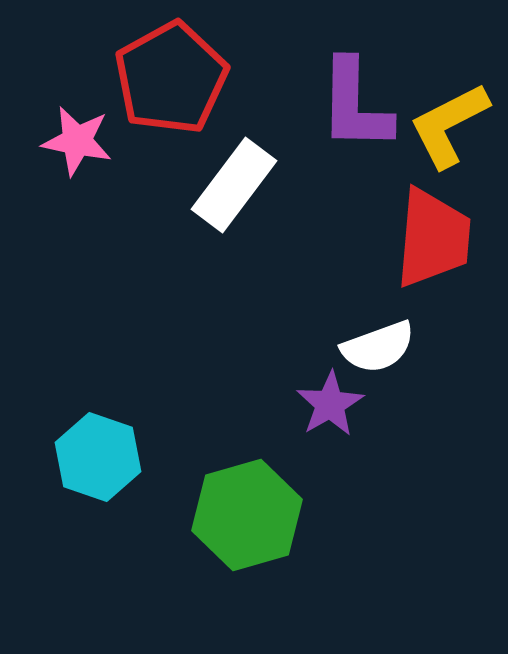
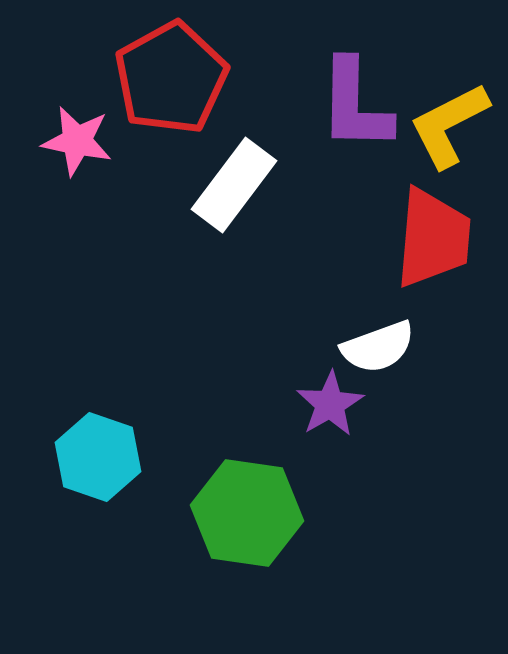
green hexagon: moved 2 px up; rotated 24 degrees clockwise
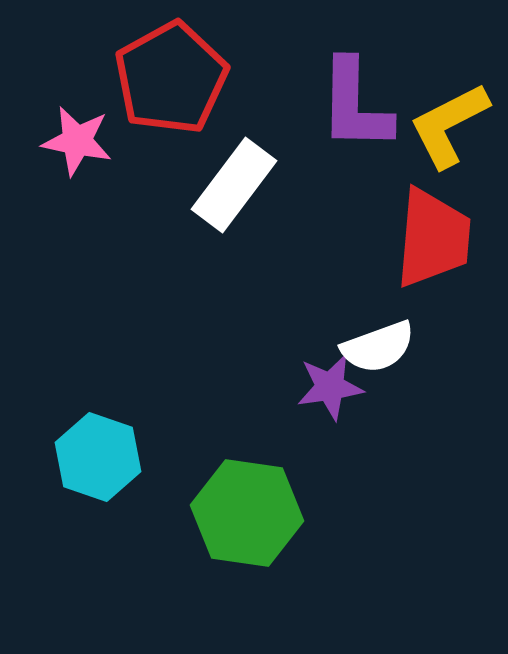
purple star: moved 17 px up; rotated 22 degrees clockwise
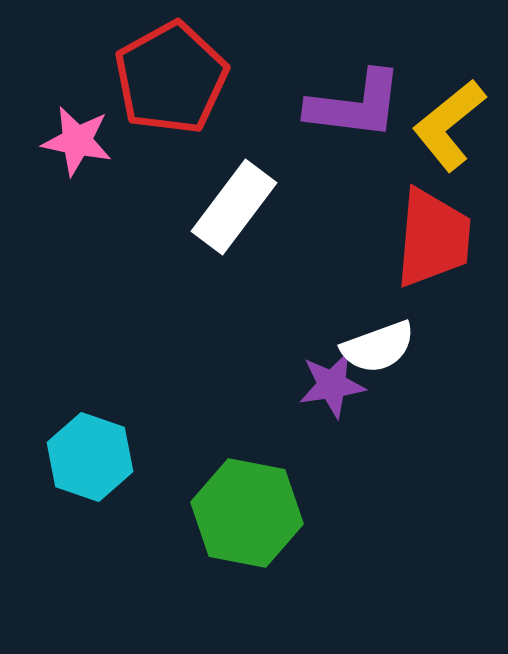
purple L-shape: rotated 84 degrees counterclockwise
yellow L-shape: rotated 12 degrees counterclockwise
white rectangle: moved 22 px down
purple star: moved 2 px right, 2 px up
cyan hexagon: moved 8 px left
green hexagon: rotated 3 degrees clockwise
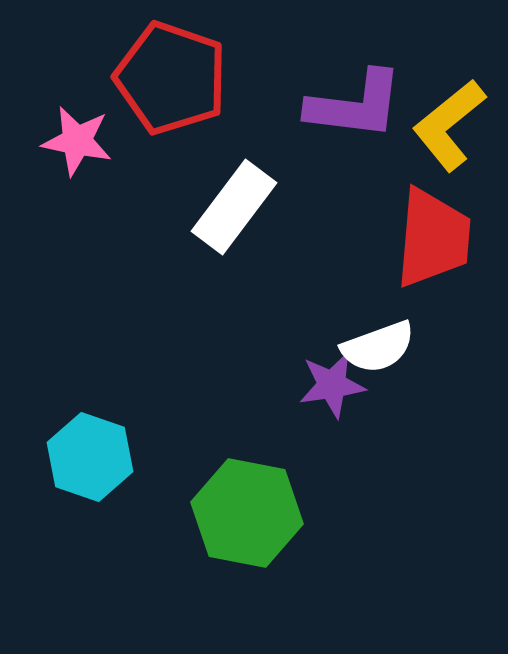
red pentagon: rotated 24 degrees counterclockwise
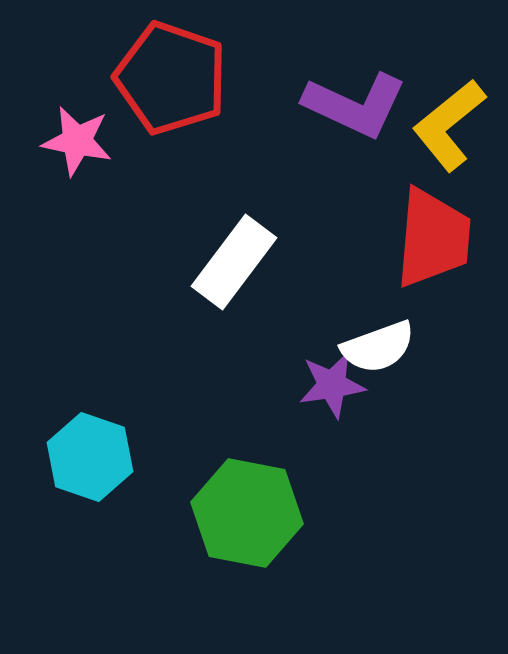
purple L-shape: rotated 18 degrees clockwise
white rectangle: moved 55 px down
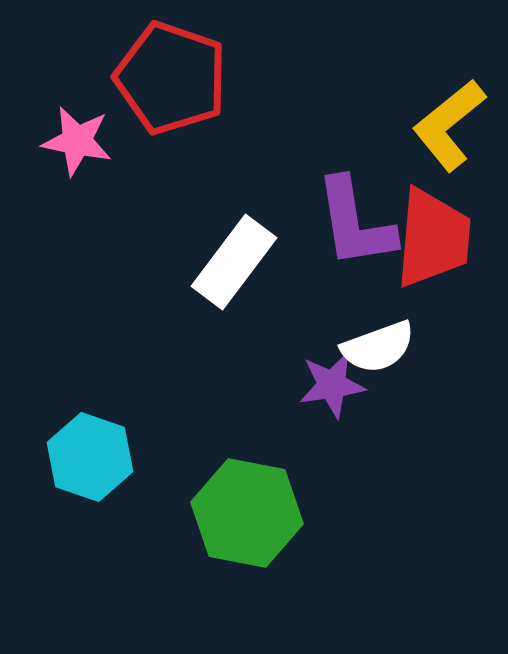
purple L-shape: moved 118 px down; rotated 56 degrees clockwise
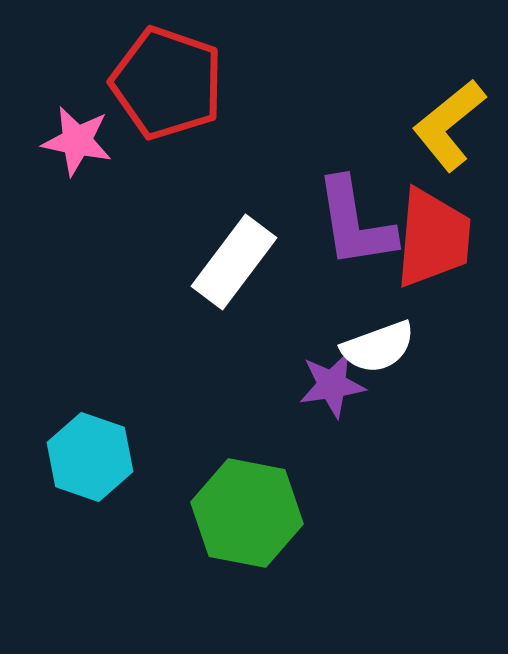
red pentagon: moved 4 px left, 5 px down
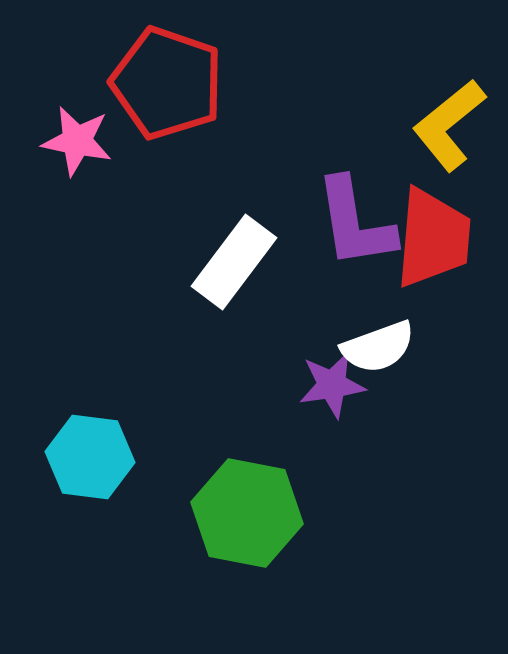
cyan hexagon: rotated 12 degrees counterclockwise
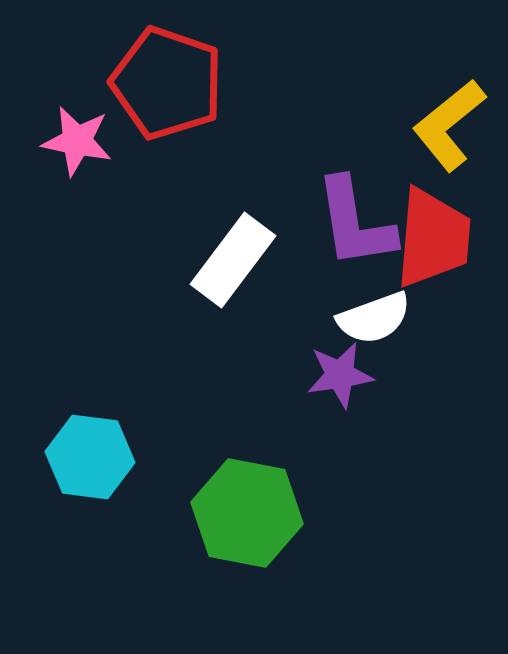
white rectangle: moved 1 px left, 2 px up
white semicircle: moved 4 px left, 29 px up
purple star: moved 8 px right, 10 px up
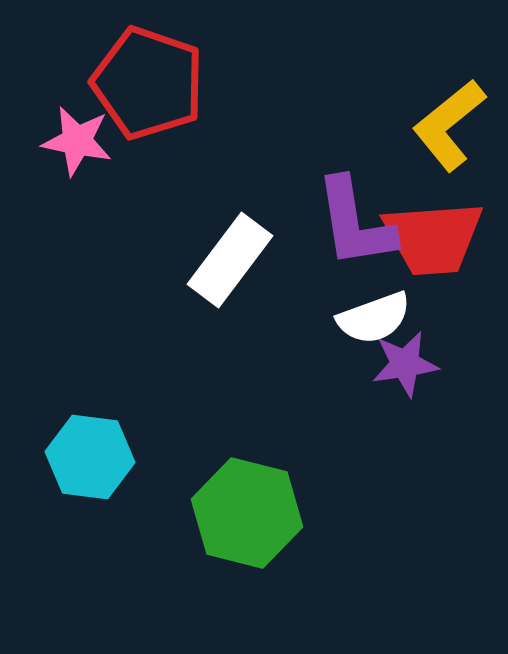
red pentagon: moved 19 px left
red trapezoid: rotated 81 degrees clockwise
white rectangle: moved 3 px left
purple star: moved 65 px right, 11 px up
green hexagon: rotated 3 degrees clockwise
